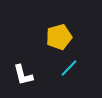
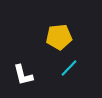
yellow pentagon: rotated 10 degrees clockwise
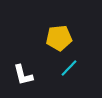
yellow pentagon: moved 1 px down
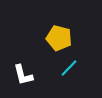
yellow pentagon: rotated 20 degrees clockwise
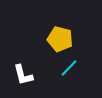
yellow pentagon: moved 1 px right, 1 px down
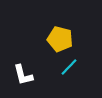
cyan line: moved 1 px up
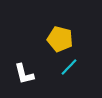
white L-shape: moved 1 px right, 1 px up
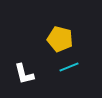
cyan line: rotated 24 degrees clockwise
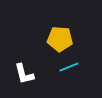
yellow pentagon: rotated 10 degrees counterclockwise
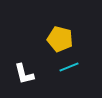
yellow pentagon: rotated 10 degrees clockwise
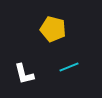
yellow pentagon: moved 7 px left, 10 px up
